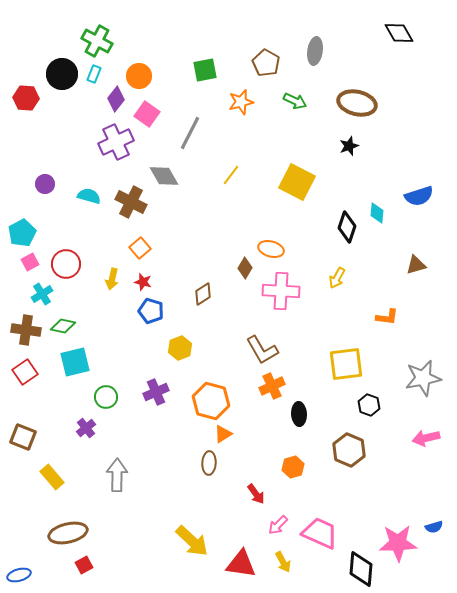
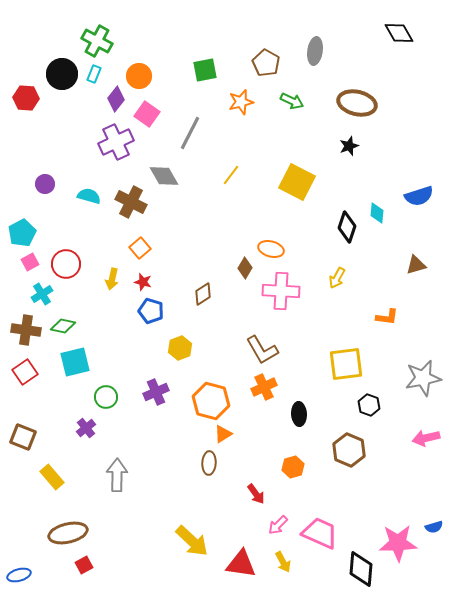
green arrow at (295, 101): moved 3 px left
orange cross at (272, 386): moved 8 px left, 1 px down
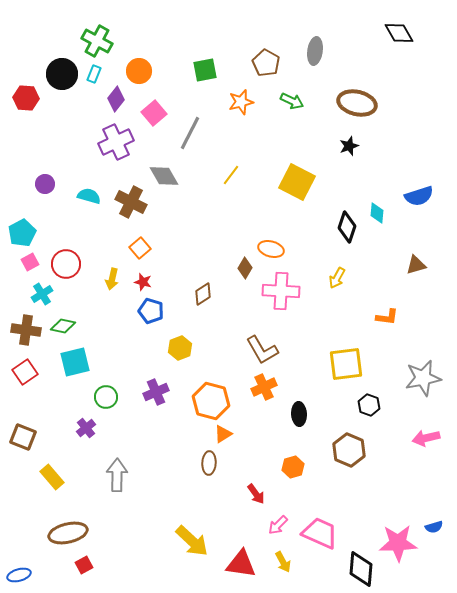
orange circle at (139, 76): moved 5 px up
pink square at (147, 114): moved 7 px right, 1 px up; rotated 15 degrees clockwise
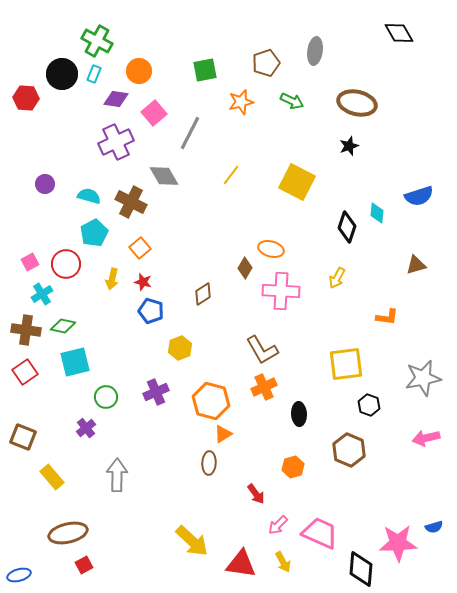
brown pentagon at (266, 63): rotated 24 degrees clockwise
purple diamond at (116, 99): rotated 60 degrees clockwise
cyan pentagon at (22, 233): moved 72 px right
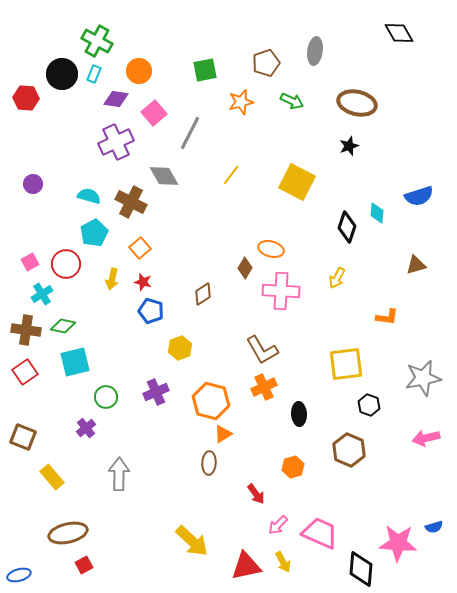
purple circle at (45, 184): moved 12 px left
gray arrow at (117, 475): moved 2 px right, 1 px up
pink star at (398, 543): rotated 6 degrees clockwise
red triangle at (241, 564): moved 5 px right, 2 px down; rotated 20 degrees counterclockwise
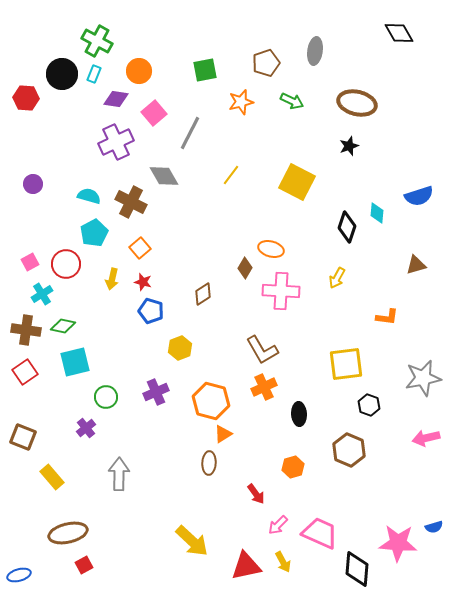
black diamond at (361, 569): moved 4 px left
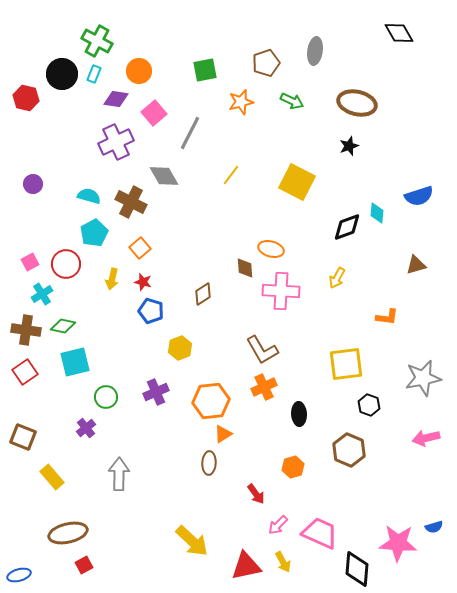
red hexagon at (26, 98): rotated 10 degrees clockwise
black diamond at (347, 227): rotated 52 degrees clockwise
brown diamond at (245, 268): rotated 35 degrees counterclockwise
orange hexagon at (211, 401): rotated 21 degrees counterclockwise
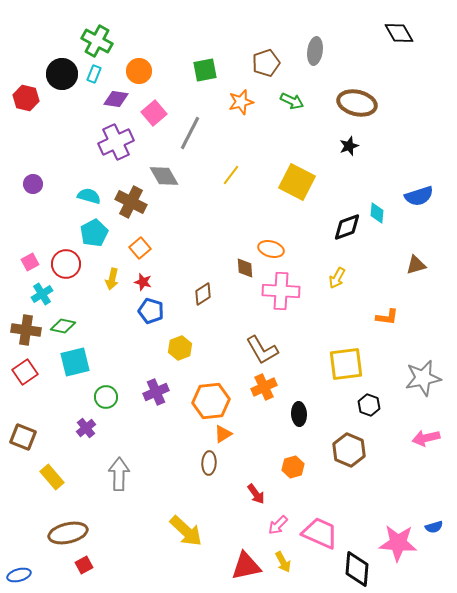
yellow arrow at (192, 541): moved 6 px left, 10 px up
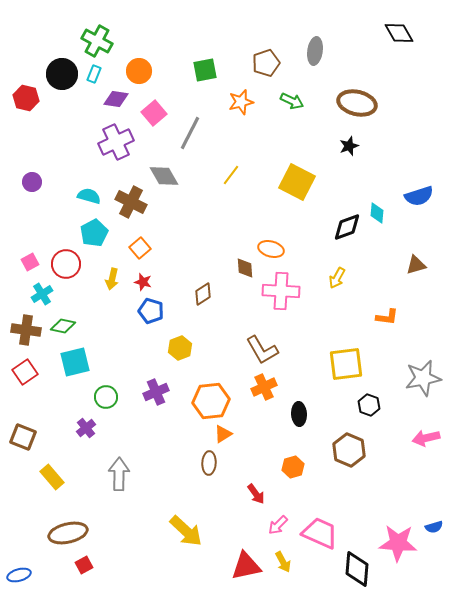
purple circle at (33, 184): moved 1 px left, 2 px up
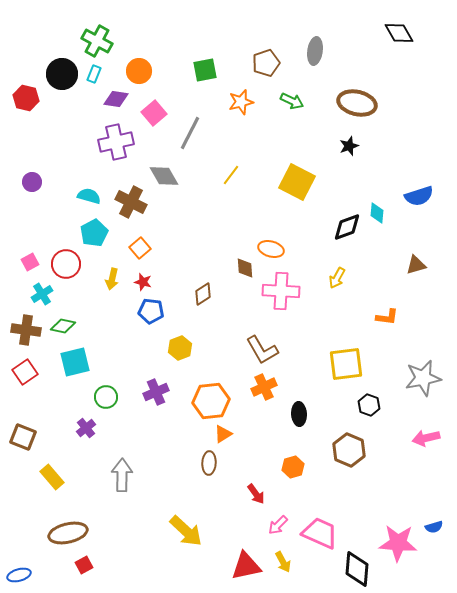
purple cross at (116, 142): rotated 12 degrees clockwise
blue pentagon at (151, 311): rotated 10 degrees counterclockwise
gray arrow at (119, 474): moved 3 px right, 1 px down
